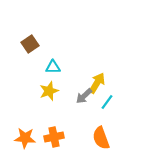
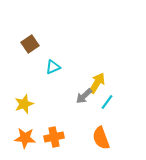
cyan triangle: rotated 21 degrees counterclockwise
yellow star: moved 25 px left, 13 px down
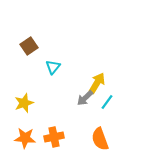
brown square: moved 1 px left, 2 px down
cyan triangle: rotated 28 degrees counterclockwise
gray arrow: moved 1 px right, 2 px down
yellow star: moved 1 px up
orange semicircle: moved 1 px left, 1 px down
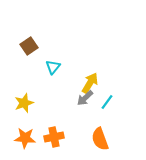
yellow arrow: moved 7 px left
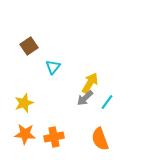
orange star: moved 4 px up
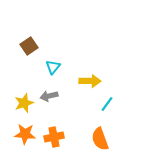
yellow arrow: moved 2 px up; rotated 60 degrees clockwise
gray arrow: moved 36 px left, 2 px up; rotated 30 degrees clockwise
cyan line: moved 2 px down
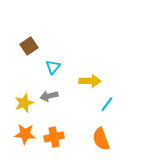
orange semicircle: moved 1 px right
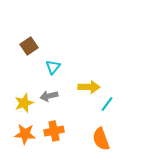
yellow arrow: moved 1 px left, 6 px down
orange cross: moved 6 px up
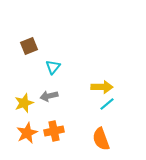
brown square: rotated 12 degrees clockwise
yellow arrow: moved 13 px right
cyan line: rotated 14 degrees clockwise
orange star: moved 2 px right, 1 px up; rotated 30 degrees counterclockwise
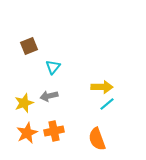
orange semicircle: moved 4 px left
